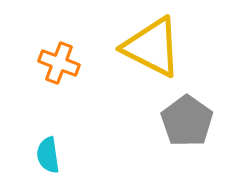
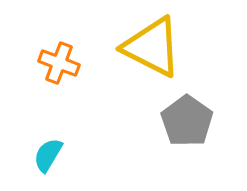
cyan semicircle: rotated 39 degrees clockwise
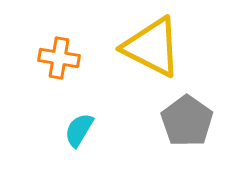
orange cross: moved 5 px up; rotated 12 degrees counterclockwise
cyan semicircle: moved 31 px right, 25 px up
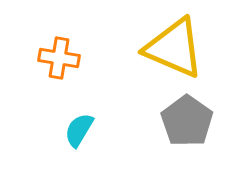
yellow triangle: moved 22 px right, 1 px down; rotated 4 degrees counterclockwise
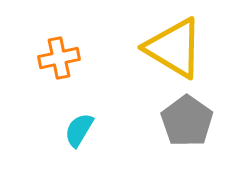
yellow triangle: rotated 8 degrees clockwise
orange cross: rotated 21 degrees counterclockwise
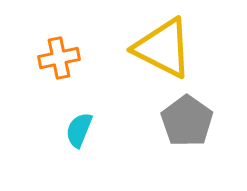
yellow triangle: moved 11 px left; rotated 4 degrees counterclockwise
cyan semicircle: rotated 9 degrees counterclockwise
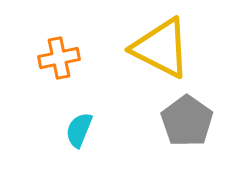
yellow triangle: moved 2 px left
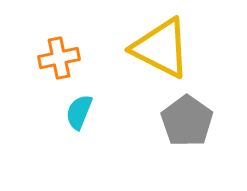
cyan semicircle: moved 18 px up
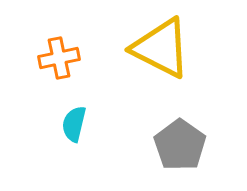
cyan semicircle: moved 5 px left, 12 px down; rotated 9 degrees counterclockwise
gray pentagon: moved 7 px left, 24 px down
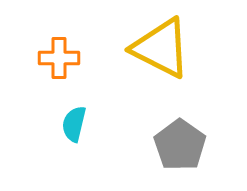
orange cross: rotated 12 degrees clockwise
